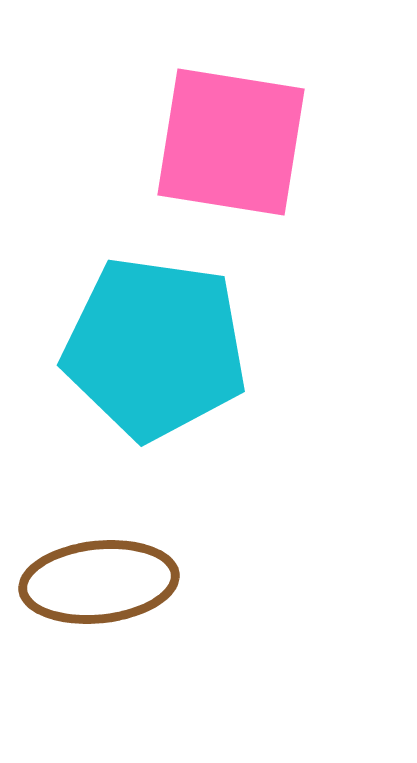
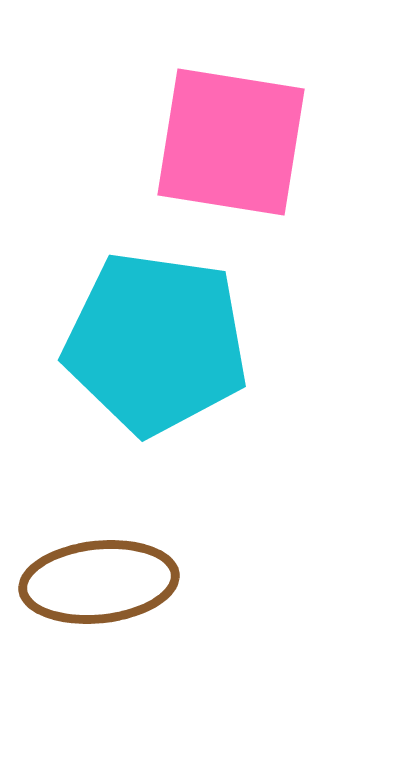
cyan pentagon: moved 1 px right, 5 px up
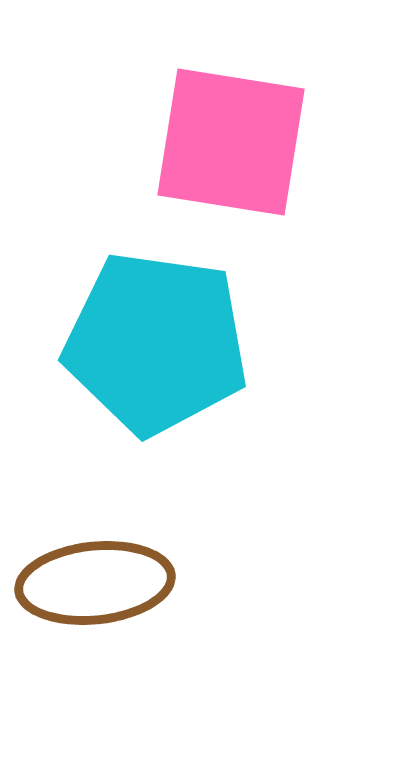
brown ellipse: moved 4 px left, 1 px down
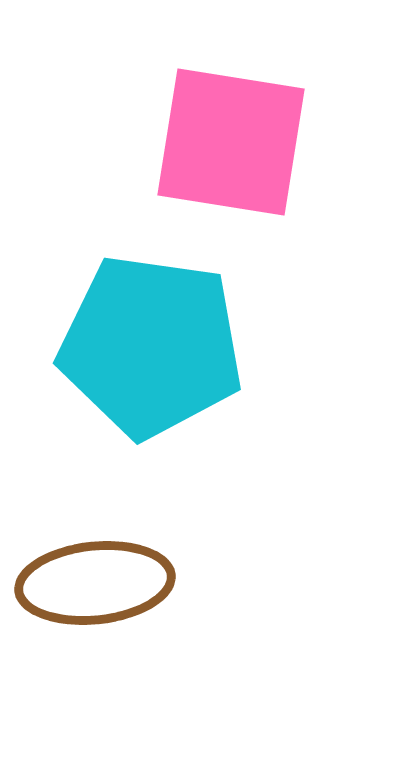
cyan pentagon: moved 5 px left, 3 px down
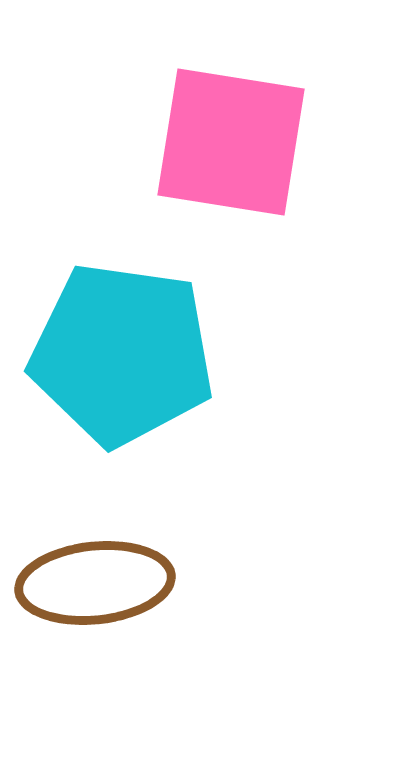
cyan pentagon: moved 29 px left, 8 px down
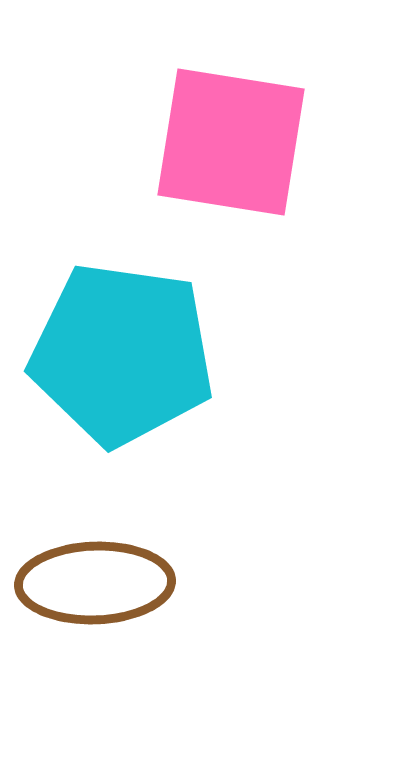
brown ellipse: rotated 4 degrees clockwise
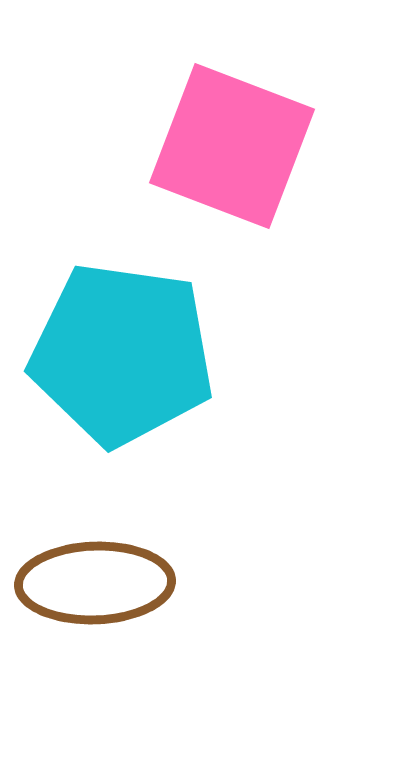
pink square: moved 1 px right, 4 px down; rotated 12 degrees clockwise
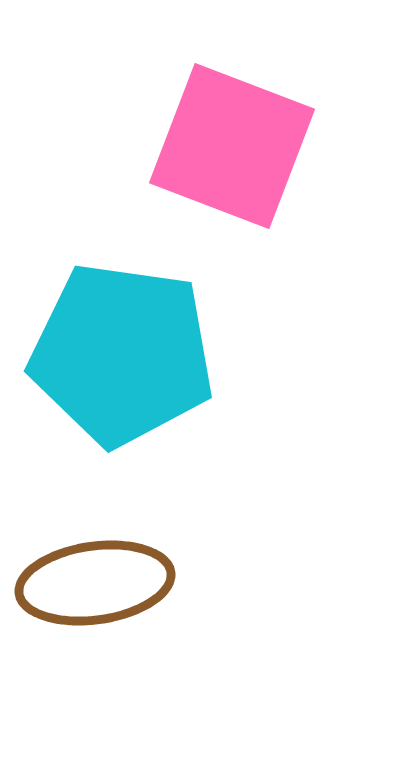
brown ellipse: rotated 6 degrees counterclockwise
